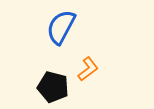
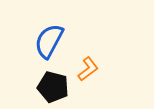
blue semicircle: moved 12 px left, 14 px down
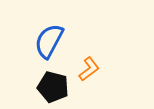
orange L-shape: moved 1 px right
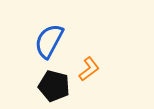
black pentagon: moved 1 px right, 1 px up
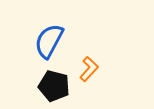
orange L-shape: rotated 10 degrees counterclockwise
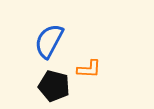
orange L-shape: rotated 50 degrees clockwise
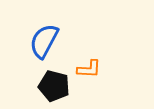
blue semicircle: moved 5 px left
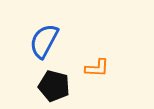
orange L-shape: moved 8 px right, 1 px up
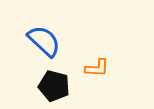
blue semicircle: rotated 105 degrees clockwise
